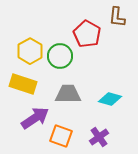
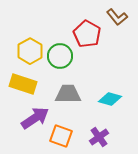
brown L-shape: rotated 45 degrees counterclockwise
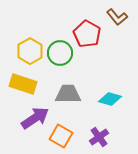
green circle: moved 3 px up
orange square: rotated 10 degrees clockwise
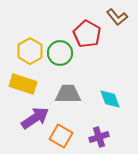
cyan diamond: rotated 55 degrees clockwise
purple cross: rotated 18 degrees clockwise
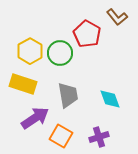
gray trapezoid: moved 1 px down; rotated 80 degrees clockwise
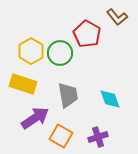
yellow hexagon: moved 1 px right
purple cross: moved 1 px left
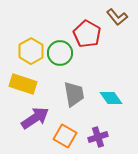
gray trapezoid: moved 6 px right, 1 px up
cyan diamond: moved 1 px right, 1 px up; rotated 15 degrees counterclockwise
orange square: moved 4 px right
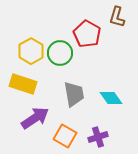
brown L-shape: rotated 55 degrees clockwise
